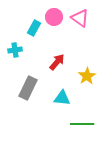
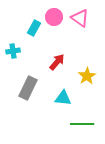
cyan cross: moved 2 px left, 1 px down
cyan triangle: moved 1 px right
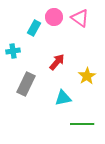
gray rectangle: moved 2 px left, 4 px up
cyan triangle: rotated 18 degrees counterclockwise
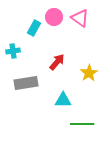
yellow star: moved 2 px right, 3 px up
gray rectangle: moved 1 px up; rotated 55 degrees clockwise
cyan triangle: moved 2 px down; rotated 12 degrees clockwise
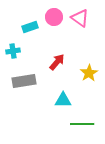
cyan rectangle: moved 4 px left, 1 px up; rotated 42 degrees clockwise
gray rectangle: moved 2 px left, 2 px up
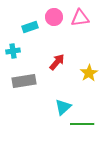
pink triangle: rotated 42 degrees counterclockwise
cyan triangle: moved 7 px down; rotated 42 degrees counterclockwise
